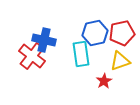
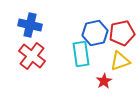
blue cross: moved 14 px left, 15 px up
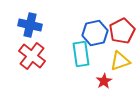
red pentagon: moved 2 px up; rotated 15 degrees counterclockwise
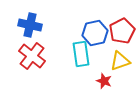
red star: rotated 21 degrees counterclockwise
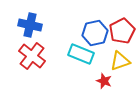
cyan rectangle: rotated 60 degrees counterclockwise
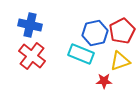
red star: rotated 21 degrees counterclockwise
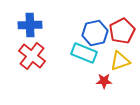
blue cross: rotated 15 degrees counterclockwise
cyan rectangle: moved 3 px right, 1 px up
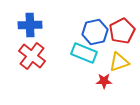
blue hexagon: moved 1 px up
yellow triangle: moved 1 px left, 1 px down
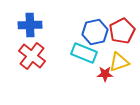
red star: moved 1 px right, 7 px up
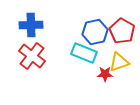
blue cross: moved 1 px right
red pentagon: rotated 15 degrees counterclockwise
